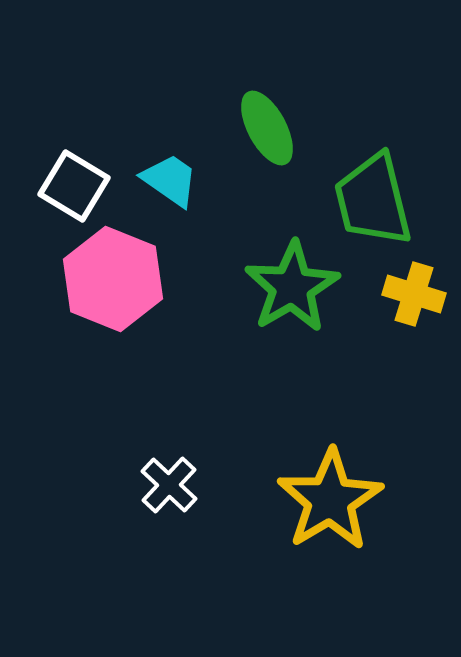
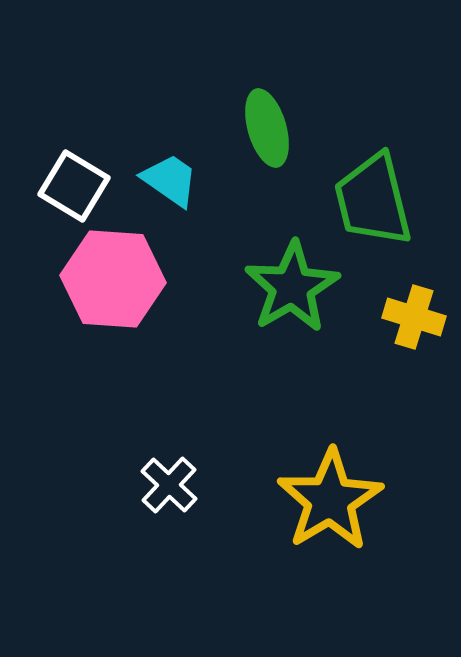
green ellipse: rotated 12 degrees clockwise
pink hexagon: rotated 18 degrees counterclockwise
yellow cross: moved 23 px down
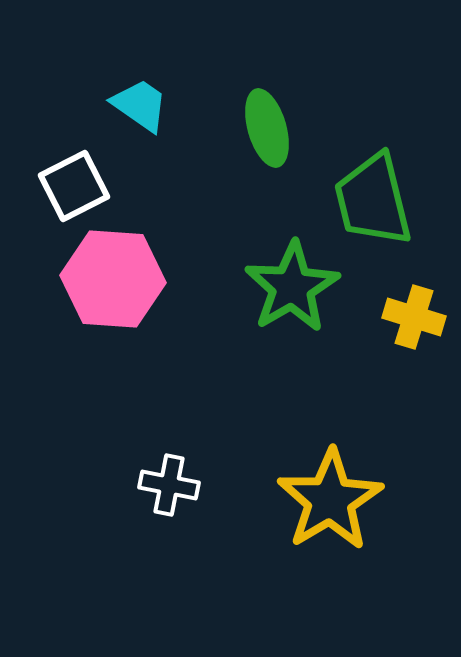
cyan trapezoid: moved 30 px left, 75 px up
white square: rotated 32 degrees clockwise
white cross: rotated 32 degrees counterclockwise
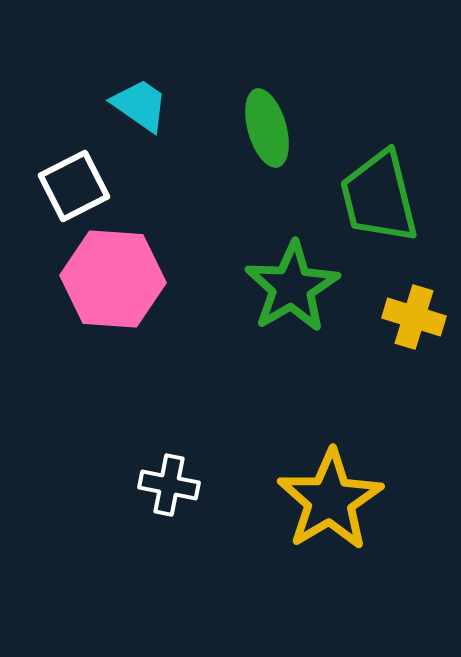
green trapezoid: moved 6 px right, 3 px up
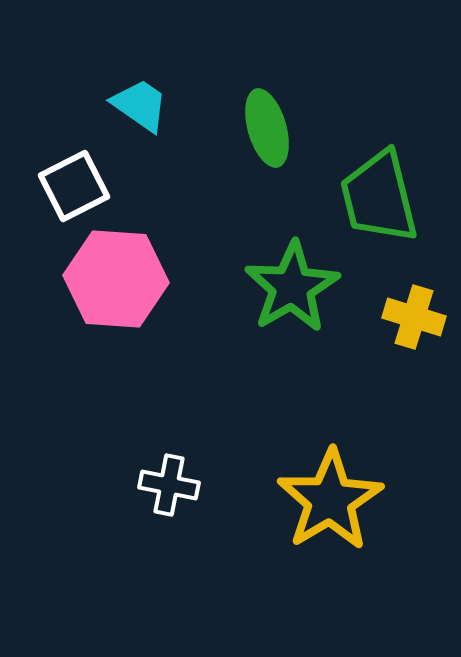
pink hexagon: moved 3 px right
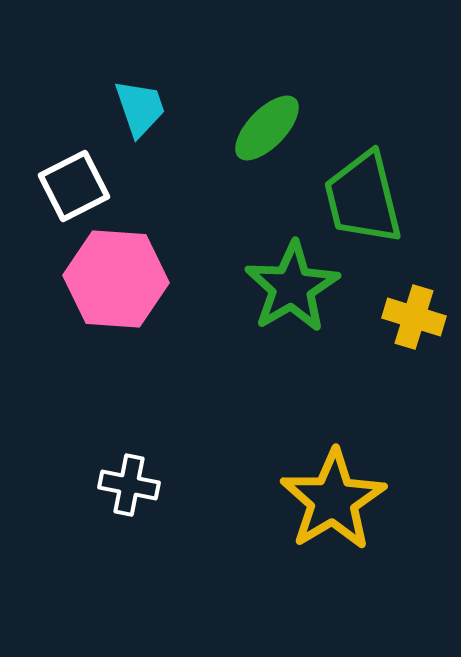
cyan trapezoid: moved 3 px down; rotated 36 degrees clockwise
green ellipse: rotated 60 degrees clockwise
green trapezoid: moved 16 px left, 1 px down
white cross: moved 40 px left
yellow star: moved 3 px right
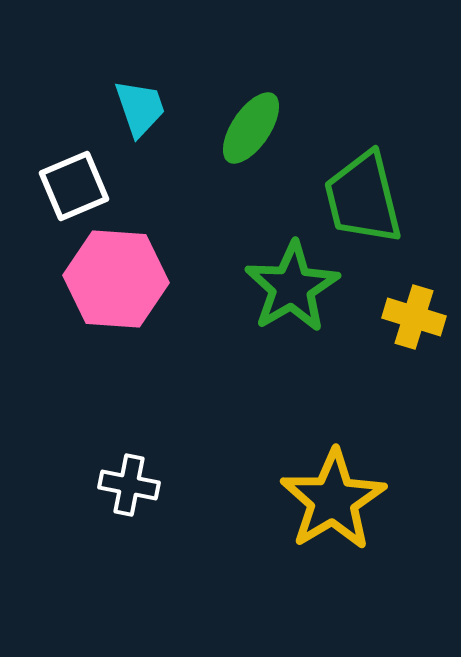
green ellipse: moved 16 px left; rotated 10 degrees counterclockwise
white square: rotated 4 degrees clockwise
